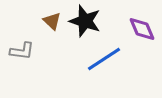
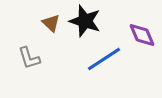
brown triangle: moved 1 px left, 2 px down
purple diamond: moved 6 px down
gray L-shape: moved 7 px right, 7 px down; rotated 65 degrees clockwise
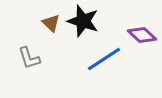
black star: moved 2 px left
purple diamond: rotated 24 degrees counterclockwise
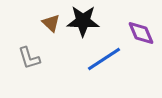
black star: rotated 16 degrees counterclockwise
purple diamond: moved 1 px left, 2 px up; rotated 24 degrees clockwise
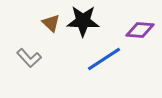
purple diamond: moved 1 px left, 3 px up; rotated 64 degrees counterclockwise
gray L-shape: rotated 25 degrees counterclockwise
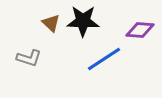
gray L-shape: rotated 30 degrees counterclockwise
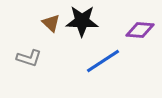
black star: moved 1 px left
blue line: moved 1 px left, 2 px down
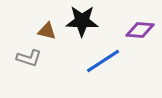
brown triangle: moved 4 px left, 8 px down; rotated 30 degrees counterclockwise
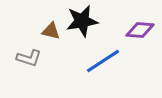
black star: rotated 12 degrees counterclockwise
brown triangle: moved 4 px right
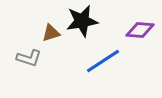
brown triangle: moved 2 px down; rotated 30 degrees counterclockwise
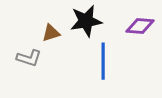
black star: moved 4 px right
purple diamond: moved 4 px up
blue line: rotated 57 degrees counterclockwise
